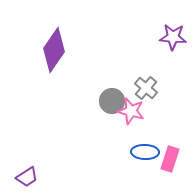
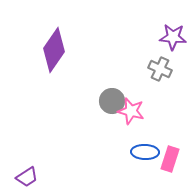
gray cross: moved 14 px right, 19 px up; rotated 15 degrees counterclockwise
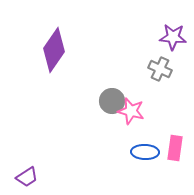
pink rectangle: moved 5 px right, 11 px up; rotated 10 degrees counterclockwise
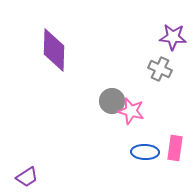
purple diamond: rotated 33 degrees counterclockwise
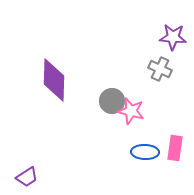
purple diamond: moved 30 px down
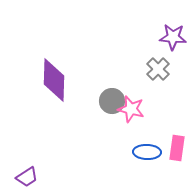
gray cross: moved 2 px left; rotated 20 degrees clockwise
pink star: moved 2 px up
pink rectangle: moved 2 px right
blue ellipse: moved 2 px right
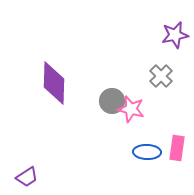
purple star: moved 2 px right, 2 px up; rotated 16 degrees counterclockwise
gray cross: moved 3 px right, 7 px down
purple diamond: moved 3 px down
